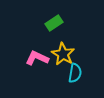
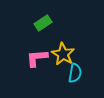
green rectangle: moved 11 px left
pink L-shape: rotated 30 degrees counterclockwise
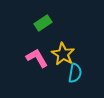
pink L-shape: rotated 65 degrees clockwise
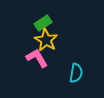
yellow star: moved 17 px left, 14 px up
cyan semicircle: moved 1 px right
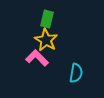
green rectangle: moved 4 px right, 4 px up; rotated 42 degrees counterclockwise
pink L-shape: rotated 15 degrees counterclockwise
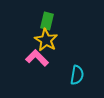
green rectangle: moved 2 px down
cyan semicircle: moved 1 px right, 2 px down
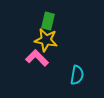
green rectangle: moved 1 px right
yellow star: rotated 20 degrees counterclockwise
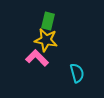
cyan semicircle: moved 2 px up; rotated 24 degrees counterclockwise
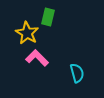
green rectangle: moved 4 px up
yellow star: moved 19 px left, 7 px up; rotated 20 degrees clockwise
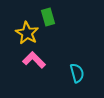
green rectangle: rotated 30 degrees counterclockwise
pink L-shape: moved 3 px left, 2 px down
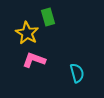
pink L-shape: rotated 25 degrees counterclockwise
